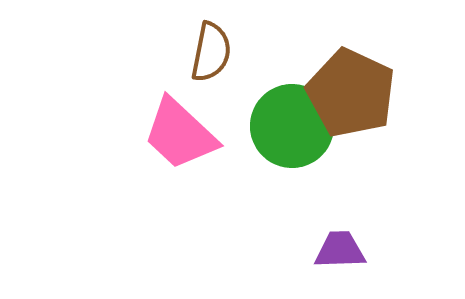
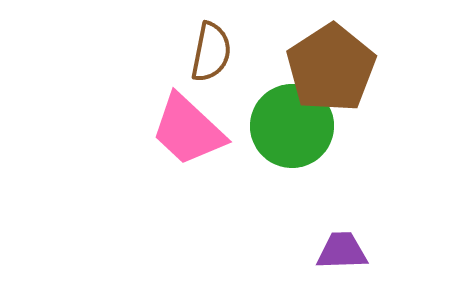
brown pentagon: moved 20 px left, 25 px up; rotated 14 degrees clockwise
pink trapezoid: moved 8 px right, 4 px up
purple trapezoid: moved 2 px right, 1 px down
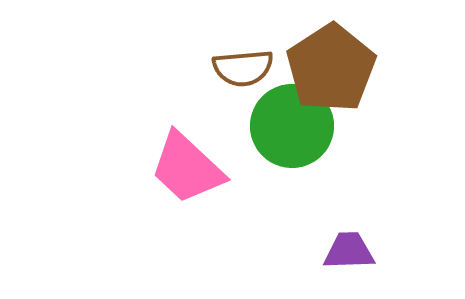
brown semicircle: moved 32 px right, 16 px down; rotated 74 degrees clockwise
pink trapezoid: moved 1 px left, 38 px down
purple trapezoid: moved 7 px right
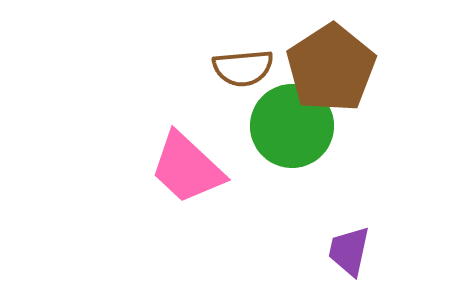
purple trapezoid: rotated 76 degrees counterclockwise
